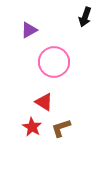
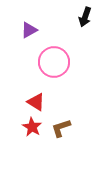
red triangle: moved 8 px left
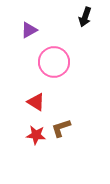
red star: moved 4 px right, 8 px down; rotated 24 degrees counterclockwise
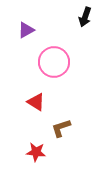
purple triangle: moved 3 px left
red star: moved 17 px down
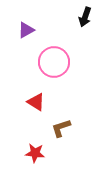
red star: moved 1 px left, 1 px down
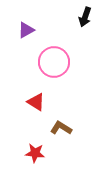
brown L-shape: rotated 50 degrees clockwise
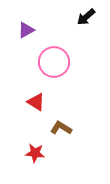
black arrow: moved 1 px right; rotated 30 degrees clockwise
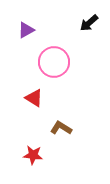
black arrow: moved 3 px right, 6 px down
red triangle: moved 2 px left, 4 px up
red star: moved 2 px left, 2 px down
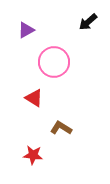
black arrow: moved 1 px left, 1 px up
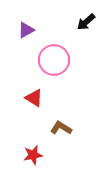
black arrow: moved 2 px left
pink circle: moved 2 px up
red star: rotated 18 degrees counterclockwise
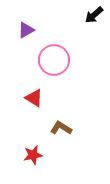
black arrow: moved 8 px right, 7 px up
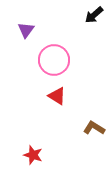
purple triangle: rotated 24 degrees counterclockwise
red triangle: moved 23 px right, 2 px up
brown L-shape: moved 33 px right
red star: rotated 30 degrees clockwise
